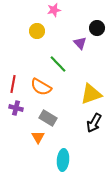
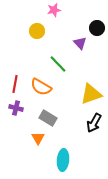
red line: moved 2 px right
orange triangle: moved 1 px down
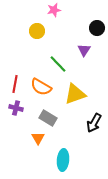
purple triangle: moved 4 px right, 7 px down; rotated 16 degrees clockwise
yellow triangle: moved 16 px left
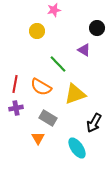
purple triangle: rotated 32 degrees counterclockwise
purple cross: rotated 24 degrees counterclockwise
cyan ellipse: moved 14 px right, 12 px up; rotated 40 degrees counterclockwise
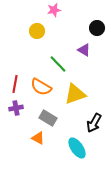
orange triangle: rotated 32 degrees counterclockwise
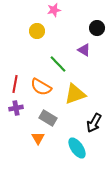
orange triangle: rotated 32 degrees clockwise
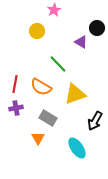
pink star: rotated 16 degrees counterclockwise
purple triangle: moved 3 px left, 8 px up
black arrow: moved 1 px right, 2 px up
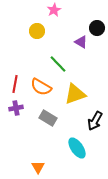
orange triangle: moved 29 px down
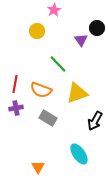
purple triangle: moved 2 px up; rotated 24 degrees clockwise
orange semicircle: moved 3 px down; rotated 10 degrees counterclockwise
yellow triangle: moved 2 px right, 1 px up
cyan ellipse: moved 2 px right, 6 px down
